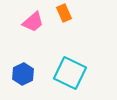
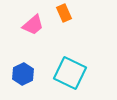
pink trapezoid: moved 3 px down
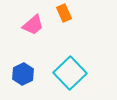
cyan square: rotated 20 degrees clockwise
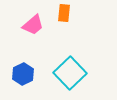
orange rectangle: rotated 30 degrees clockwise
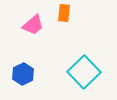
cyan square: moved 14 px right, 1 px up
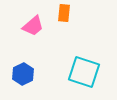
pink trapezoid: moved 1 px down
cyan square: rotated 28 degrees counterclockwise
